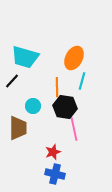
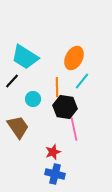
cyan trapezoid: rotated 16 degrees clockwise
cyan line: rotated 24 degrees clockwise
cyan circle: moved 7 px up
brown trapezoid: moved 1 px up; rotated 35 degrees counterclockwise
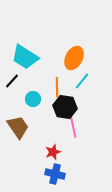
pink line: moved 1 px left, 3 px up
